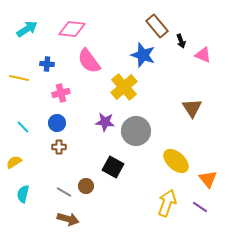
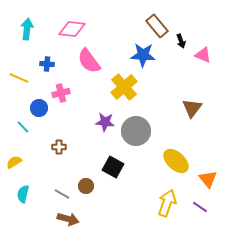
cyan arrow: rotated 50 degrees counterclockwise
blue star: rotated 15 degrees counterclockwise
yellow line: rotated 12 degrees clockwise
brown triangle: rotated 10 degrees clockwise
blue circle: moved 18 px left, 15 px up
gray line: moved 2 px left, 2 px down
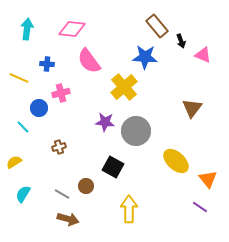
blue star: moved 2 px right, 2 px down
brown cross: rotated 16 degrees counterclockwise
cyan semicircle: rotated 18 degrees clockwise
yellow arrow: moved 38 px left, 6 px down; rotated 20 degrees counterclockwise
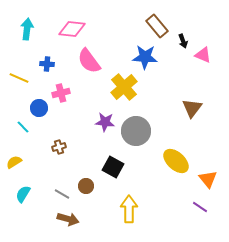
black arrow: moved 2 px right
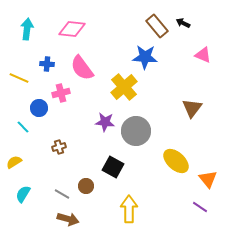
black arrow: moved 18 px up; rotated 136 degrees clockwise
pink semicircle: moved 7 px left, 7 px down
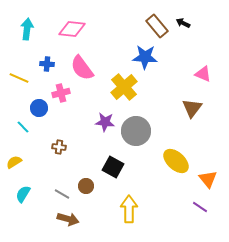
pink triangle: moved 19 px down
brown cross: rotated 24 degrees clockwise
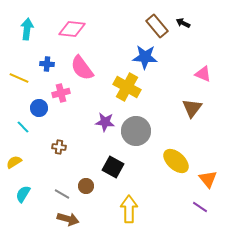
yellow cross: moved 3 px right; rotated 20 degrees counterclockwise
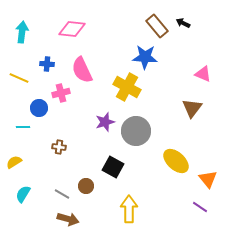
cyan arrow: moved 5 px left, 3 px down
pink semicircle: moved 2 px down; rotated 12 degrees clockwise
purple star: rotated 24 degrees counterclockwise
cyan line: rotated 48 degrees counterclockwise
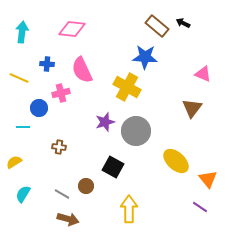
brown rectangle: rotated 10 degrees counterclockwise
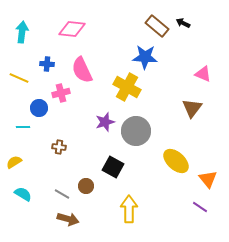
cyan semicircle: rotated 90 degrees clockwise
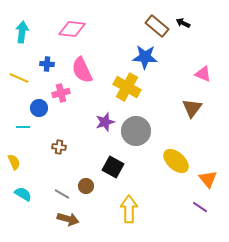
yellow semicircle: rotated 98 degrees clockwise
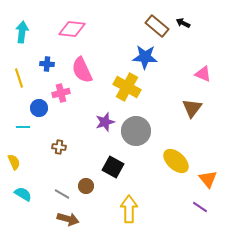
yellow line: rotated 48 degrees clockwise
